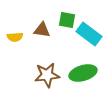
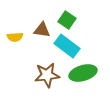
green square: rotated 24 degrees clockwise
cyan rectangle: moved 22 px left, 12 px down
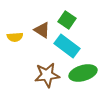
brown triangle: rotated 24 degrees clockwise
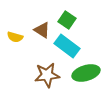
yellow semicircle: rotated 21 degrees clockwise
green ellipse: moved 3 px right
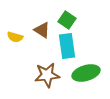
cyan rectangle: rotated 45 degrees clockwise
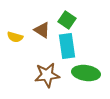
green ellipse: rotated 24 degrees clockwise
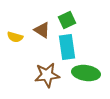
green square: rotated 30 degrees clockwise
cyan rectangle: moved 1 px down
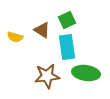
brown star: moved 1 px down
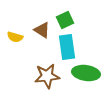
green square: moved 2 px left
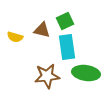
green square: moved 1 px down
brown triangle: rotated 18 degrees counterclockwise
